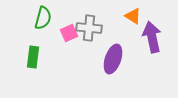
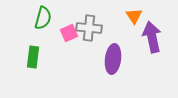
orange triangle: moved 1 px right; rotated 24 degrees clockwise
purple ellipse: rotated 12 degrees counterclockwise
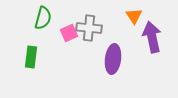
green rectangle: moved 2 px left
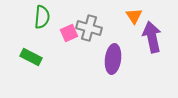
green semicircle: moved 1 px left, 1 px up; rotated 10 degrees counterclockwise
gray cross: rotated 10 degrees clockwise
green rectangle: rotated 70 degrees counterclockwise
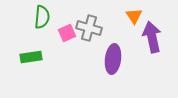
pink square: moved 2 px left
green rectangle: rotated 35 degrees counterclockwise
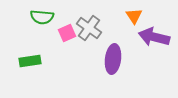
green semicircle: rotated 90 degrees clockwise
gray cross: rotated 20 degrees clockwise
purple arrow: moved 2 px right; rotated 64 degrees counterclockwise
green rectangle: moved 1 px left, 4 px down
